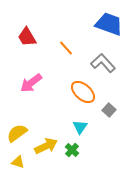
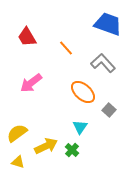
blue trapezoid: moved 1 px left
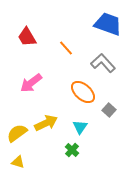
yellow arrow: moved 23 px up
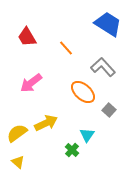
blue trapezoid: rotated 12 degrees clockwise
gray L-shape: moved 4 px down
cyan triangle: moved 7 px right, 8 px down
yellow triangle: rotated 24 degrees clockwise
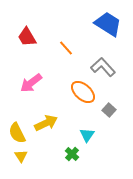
yellow semicircle: rotated 80 degrees counterclockwise
green cross: moved 4 px down
yellow triangle: moved 3 px right, 6 px up; rotated 16 degrees clockwise
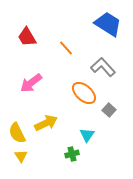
orange ellipse: moved 1 px right, 1 px down
green cross: rotated 32 degrees clockwise
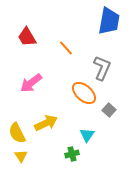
blue trapezoid: moved 1 px right, 3 px up; rotated 68 degrees clockwise
gray L-shape: moved 1 px left, 1 px down; rotated 65 degrees clockwise
